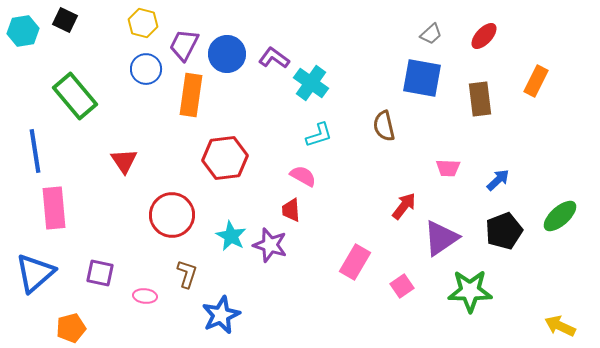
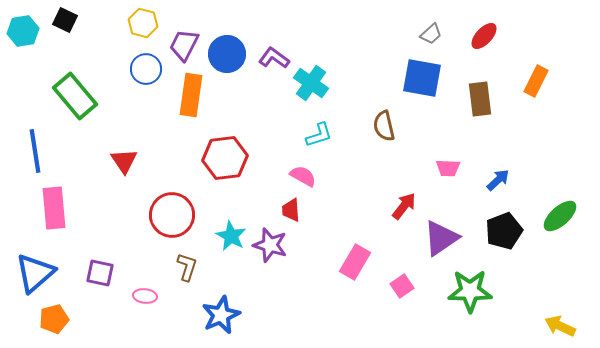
brown L-shape at (187, 274): moved 7 px up
orange pentagon at (71, 328): moved 17 px left, 9 px up
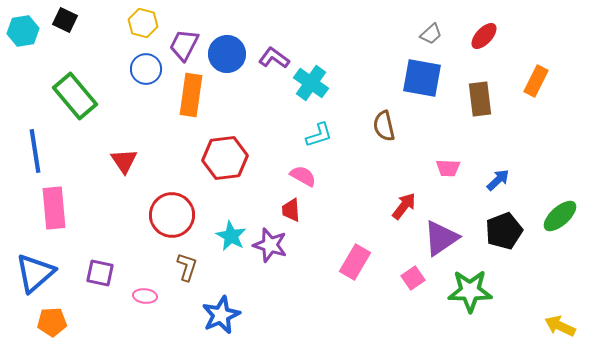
pink square at (402, 286): moved 11 px right, 8 px up
orange pentagon at (54, 319): moved 2 px left, 3 px down; rotated 12 degrees clockwise
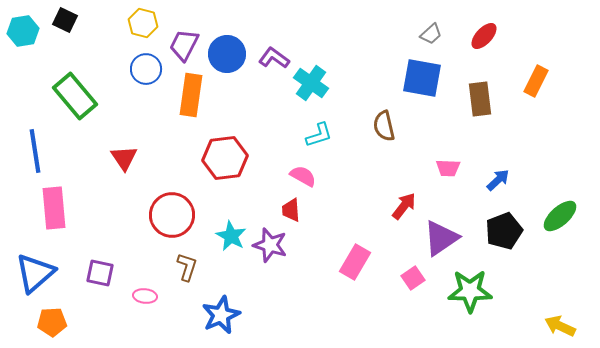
red triangle at (124, 161): moved 3 px up
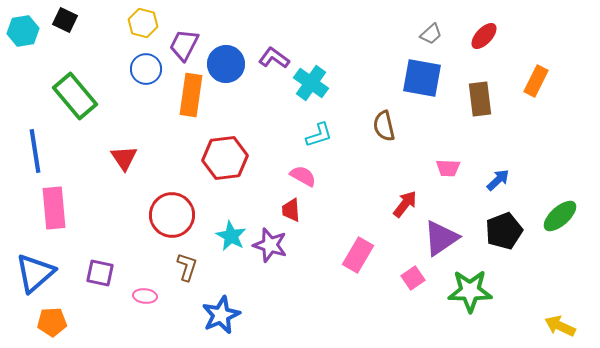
blue circle at (227, 54): moved 1 px left, 10 px down
red arrow at (404, 206): moved 1 px right, 2 px up
pink rectangle at (355, 262): moved 3 px right, 7 px up
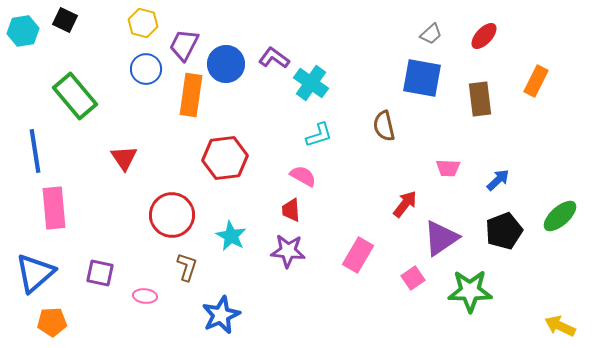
purple star at (270, 245): moved 18 px right, 6 px down; rotated 12 degrees counterclockwise
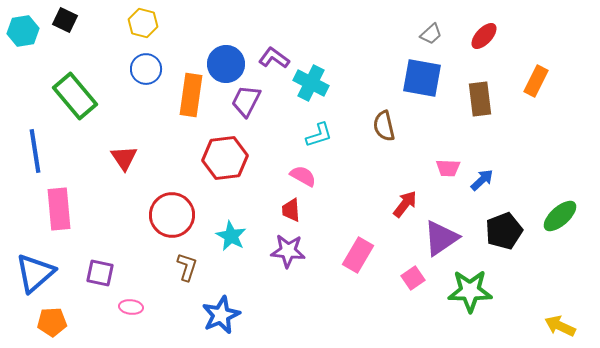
purple trapezoid at (184, 45): moved 62 px right, 56 px down
cyan cross at (311, 83): rotated 8 degrees counterclockwise
blue arrow at (498, 180): moved 16 px left
pink rectangle at (54, 208): moved 5 px right, 1 px down
pink ellipse at (145, 296): moved 14 px left, 11 px down
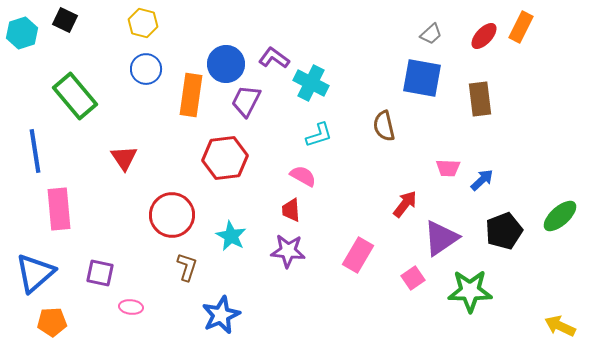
cyan hexagon at (23, 31): moved 1 px left, 2 px down; rotated 8 degrees counterclockwise
orange rectangle at (536, 81): moved 15 px left, 54 px up
